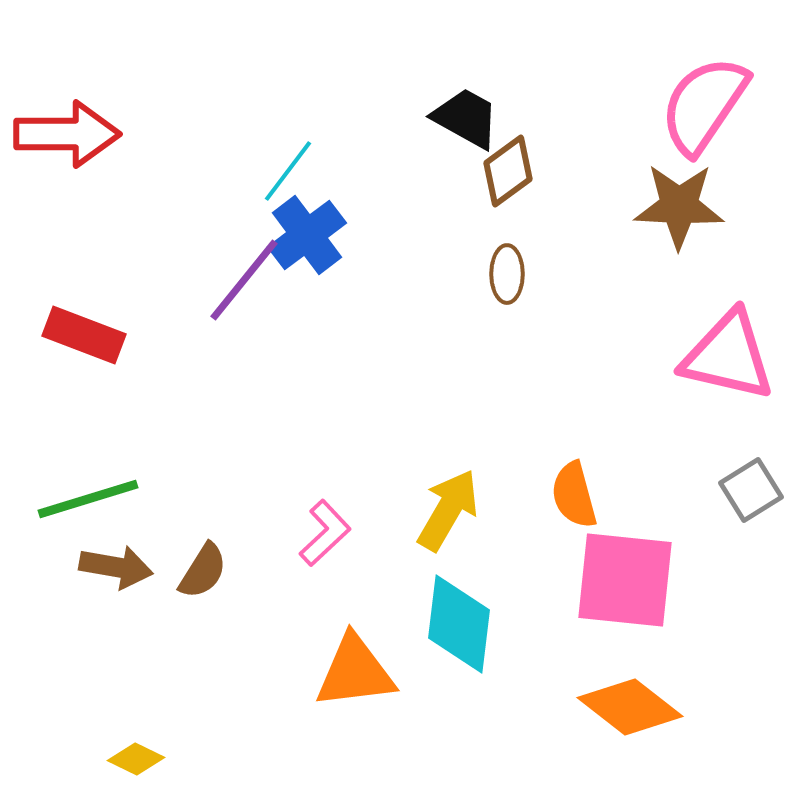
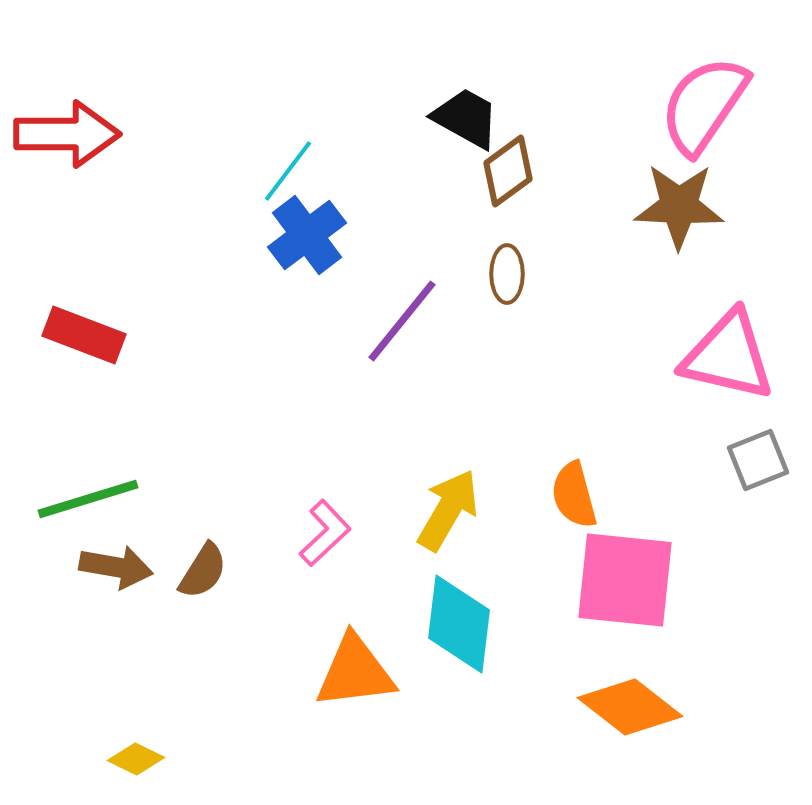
purple line: moved 158 px right, 41 px down
gray square: moved 7 px right, 30 px up; rotated 10 degrees clockwise
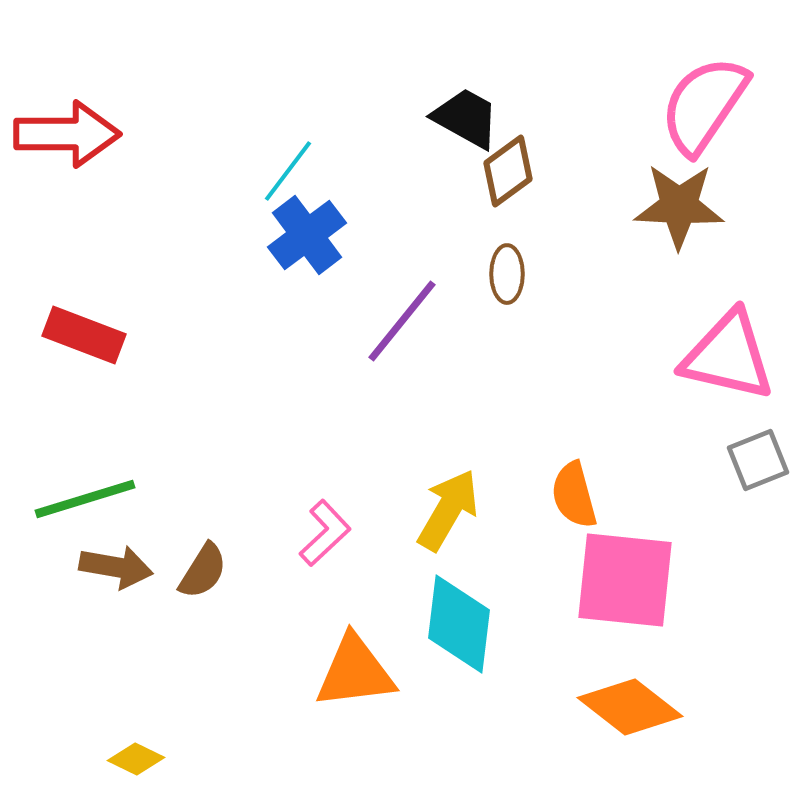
green line: moved 3 px left
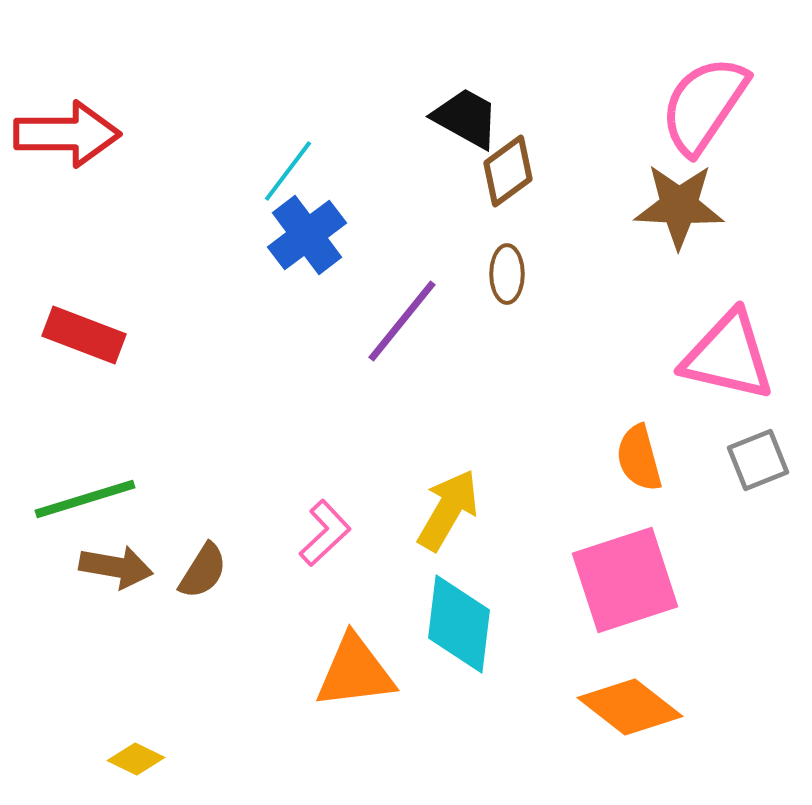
orange semicircle: moved 65 px right, 37 px up
pink square: rotated 24 degrees counterclockwise
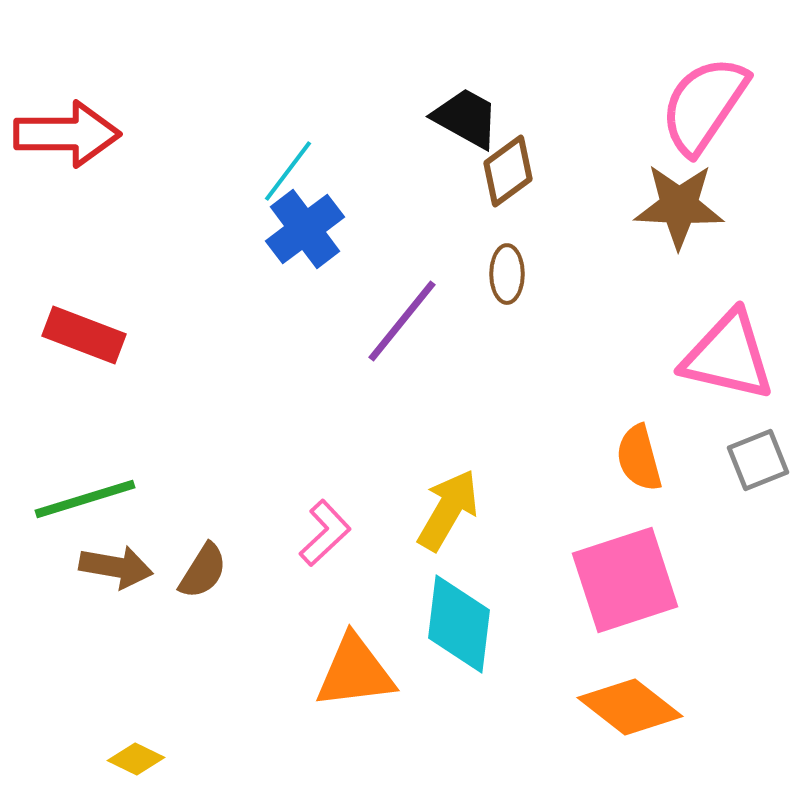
blue cross: moved 2 px left, 6 px up
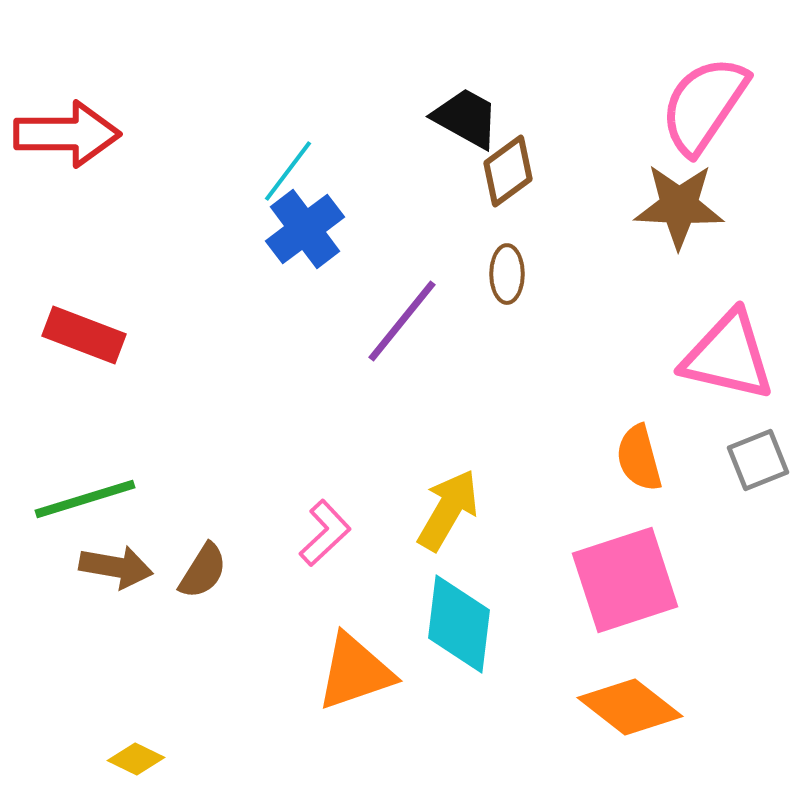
orange triangle: rotated 12 degrees counterclockwise
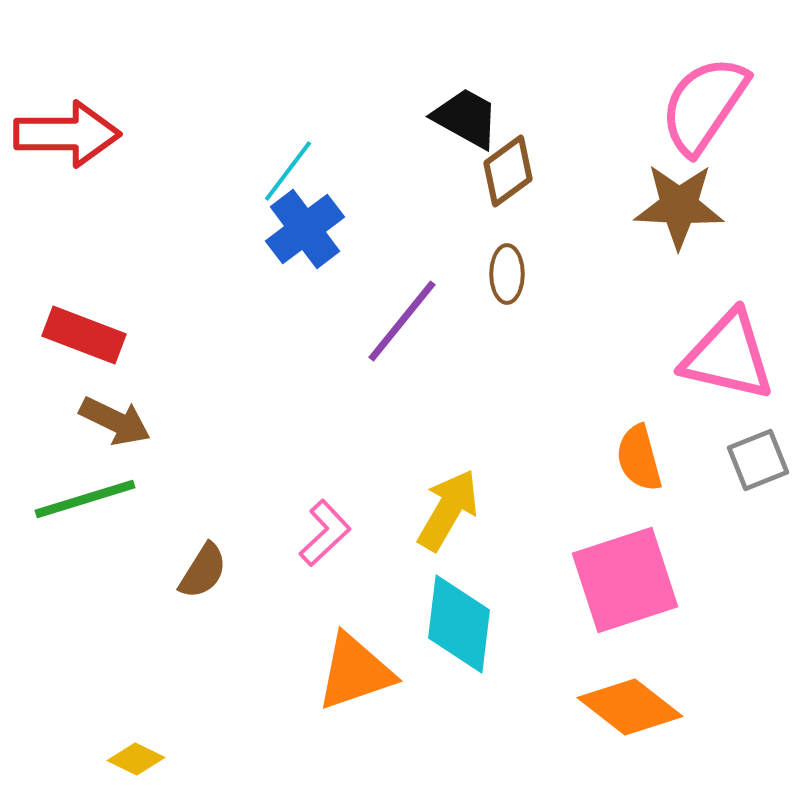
brown arrow: moved 1 px left, 146 px up; rotated 16 degrees clockwise
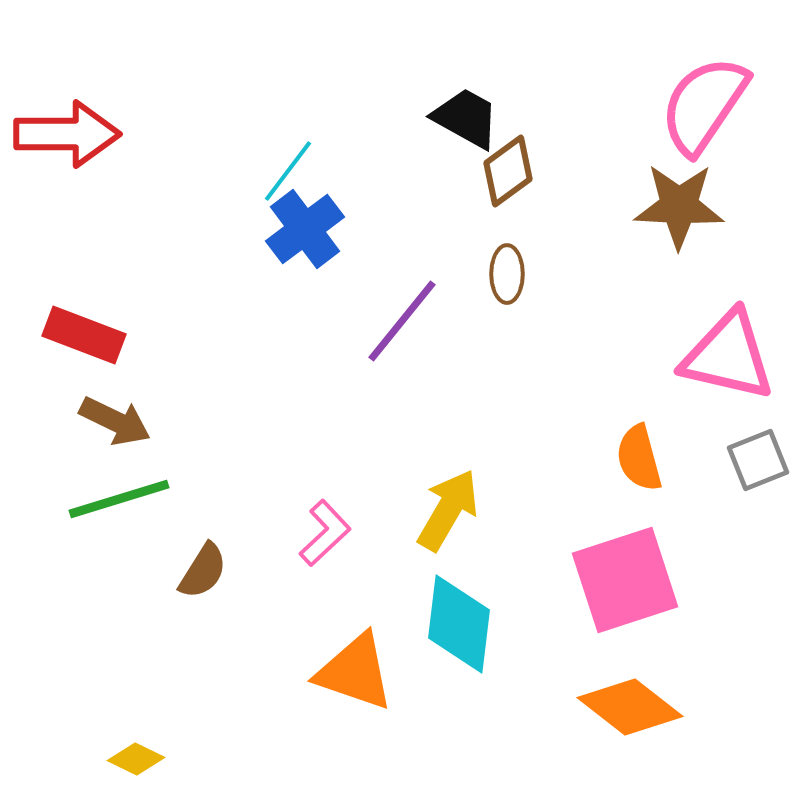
green line: moved 34 px right
orange triangle: rotated 38 degrees clockwise
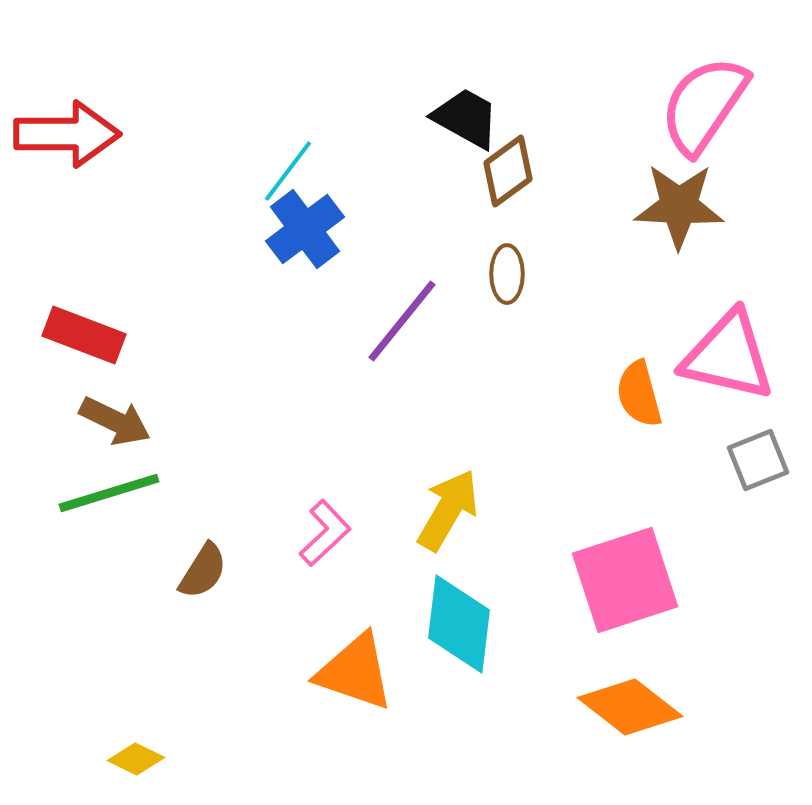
orange semicircle: moved 64 px up
green line: moved 10 px left, 6 px up
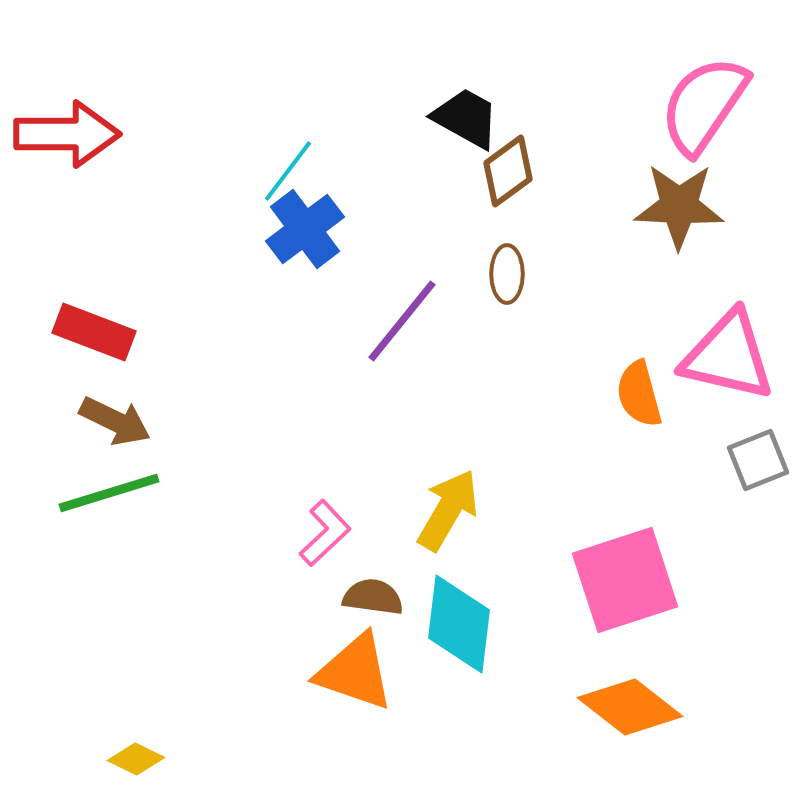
red rectangle: moved 10 px right, 3 px up
brown semicircle: moved 170 px right, 26 px down; rotated 114 degrees counterclockwise
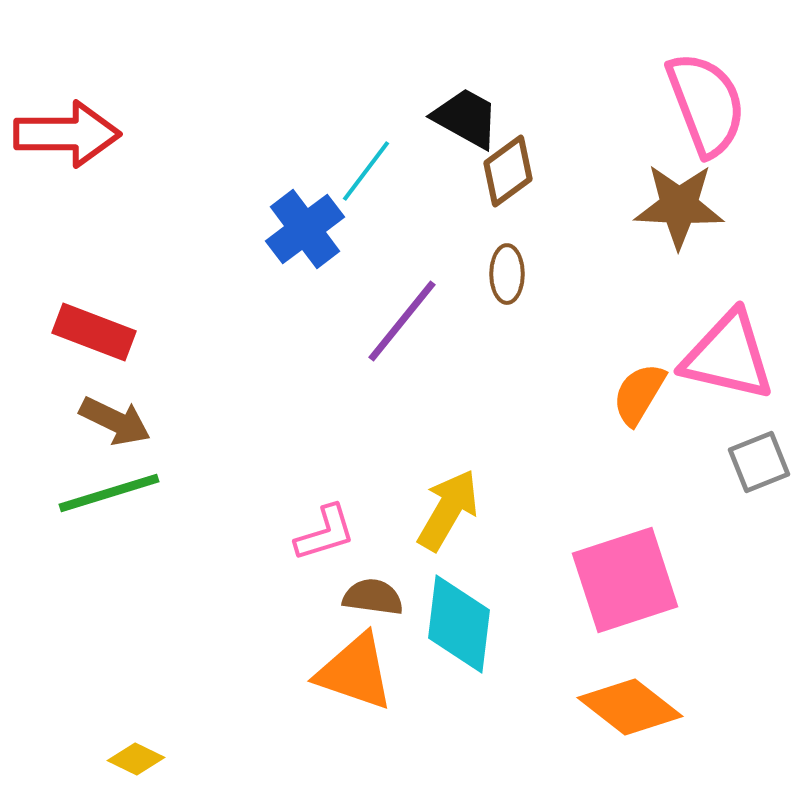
pink semicircle: moved 2 px right, 1 px up; rotated 125 degrees clockwise
cyan line: moved 78 px right
orange semicircle: rotated 46 degrees clockwise
gray square: moved 1 px right, 2 px down
pink L-shape: rotated 26 degrees clockwise
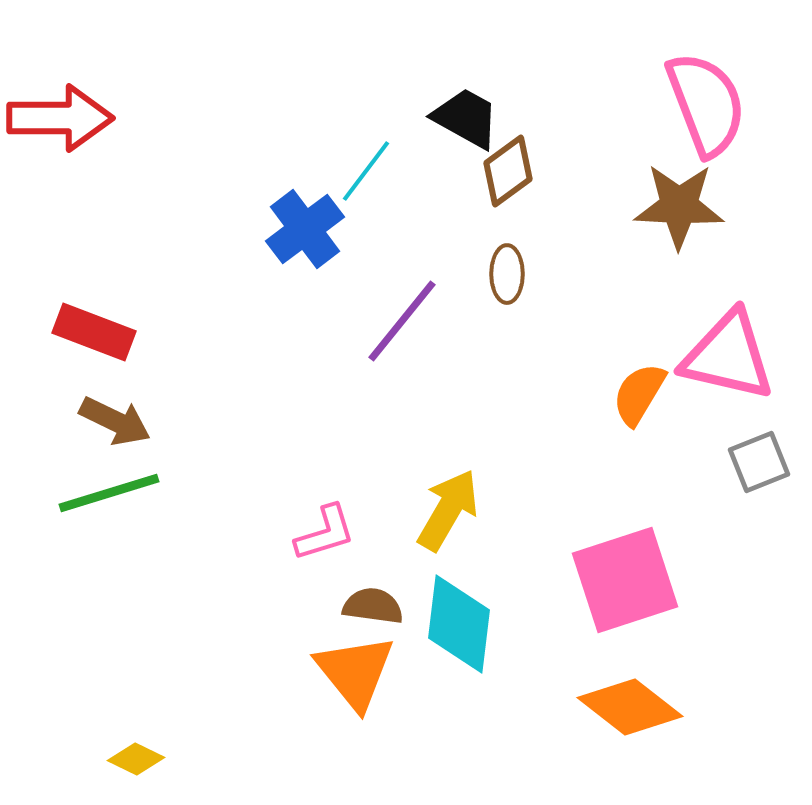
red arrow: moved 7 px left, 16 px up
brown semicircle: moved 9 px down
orange triangle: rotated 32 degrees clockwise
